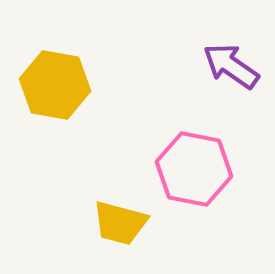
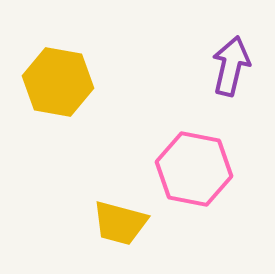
purple arrow: rotated 68 degrees clockwise
yellow hexagon: moved 3 px right, 3 px up
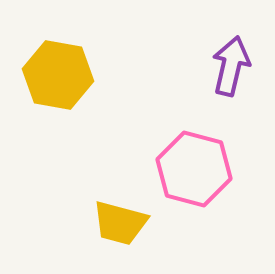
yellow hexagon: moved 7 px up
pink hexagon: rotated 4 degrees clockwise
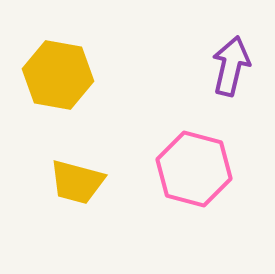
yellow trapezoid: moved 43 px left, 41 px up
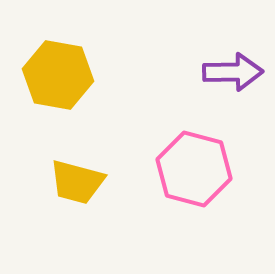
purple arrow: moved 2 px right, 6 px down; rotated 76 degrees clockwise
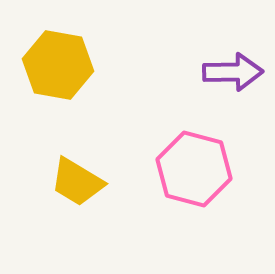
yellow hexagon: moved 10 px up
yellow trapezoid: rotated 16 degrees clockwise
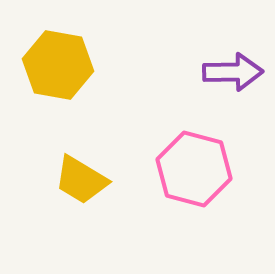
yellow trapezoid: moved 4 px right, 2 px up
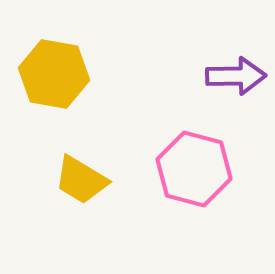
yellow hexagon: moved 4 px left, 9 px down
purple arrow: moved 3 px right, 4 px down
